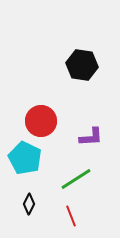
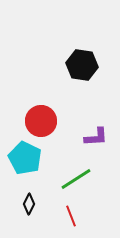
purple L-shape: moved 5 px right
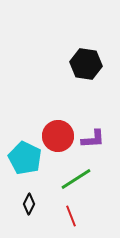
black hexagon: moved 4 px right, 1 px up
red circle: moved 17 px right, 15 px down
purple L-shape: moved 3 px left, 2 px down
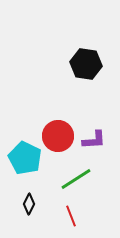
purple L-shape: moved 1 px right, 1 px down
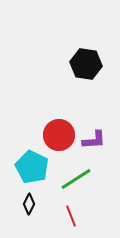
red circle: moved 1 px right, 1 px up
cyan pentagon: moved 7 px right, 9 px down
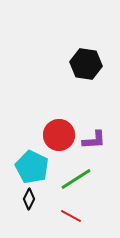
black diamond: moved 5 px up
red line: rotated 40 degrees counterclockwise
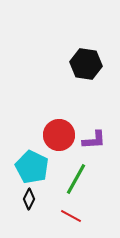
green line: rotated 28 degrees counterclockwise
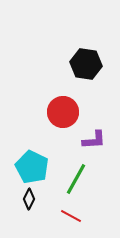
red circle: moved 4 px right, 23 px up
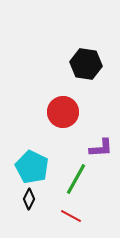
purple L-shape: moved 7 px right, 8 px down
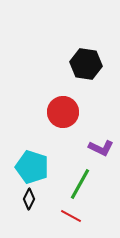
purple L-shape: rotated 30 degrees clockwise
cyan pentagon: rotated 8 degrees counterclockwise
green line: moved 4 px right, 5 px down
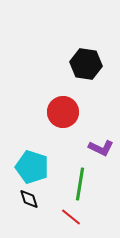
green line: rotated 20 degrees counterclockwise
black diamond: rotated 45 degrees counterclockwise
red line: moved 1 px down; rotated 10 degrees clockwise
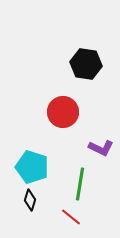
black diamond: moved 1 px right, 1 px down; rotated 35 degrees clockwise
